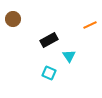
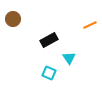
cyan triangle: moved 2 px down
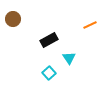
cyan square: rotated 24 degrees clockwise
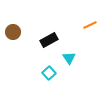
brown circle: moved 13 px down
